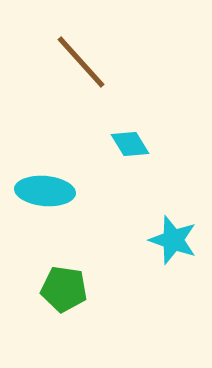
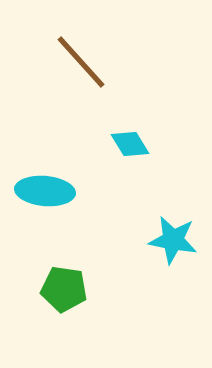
cyan star: rotated 9 degrees counterclockwise
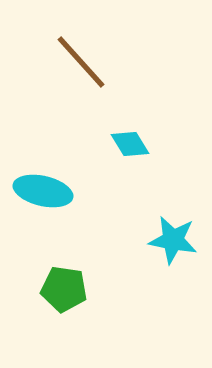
cyan ellipse: moved 2 px left; rotated 8 degrees clockwise
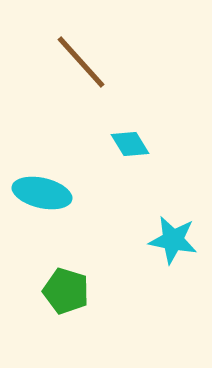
cyan ellipse: moved 1 px left, 2 px down
green pentagon: moved 2 px right, 2 px down; rotated 9 degrees clockwise
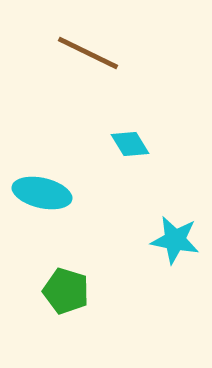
brown line: moved 7 px right, 9 px up; rotated 22 degrees counterclockwise
cyan star: moved 2 px right
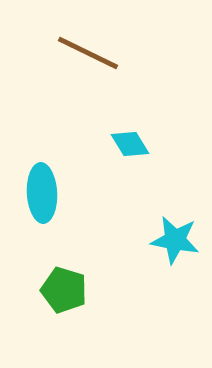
cyan ellipse: rotated 74 degrees clockwise
green pentagon: moved 2 px left, 1 px up
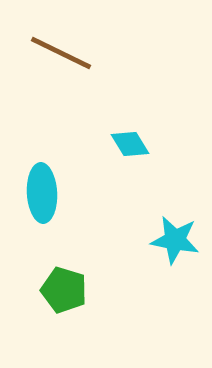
brown line: moved 27 px left
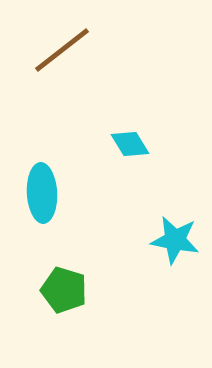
brown line: moved 1 px right, 3 px up; rotated 64 degrees counterclockwise
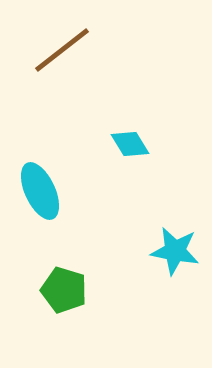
cyan ellipse: moved 2 px left, 2 px up; rotated 22 degrees counterclockwise
cyan star: moved 11 px down
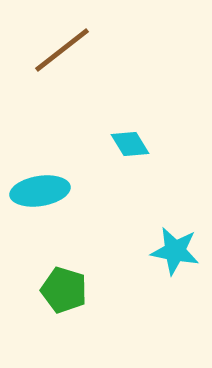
cyan ellipse: rotated 74 degrees counterclockwise
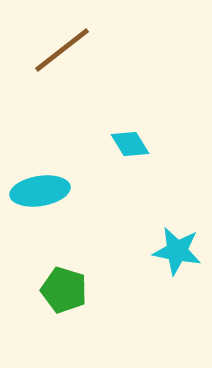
cyan star: moved 2 px right
